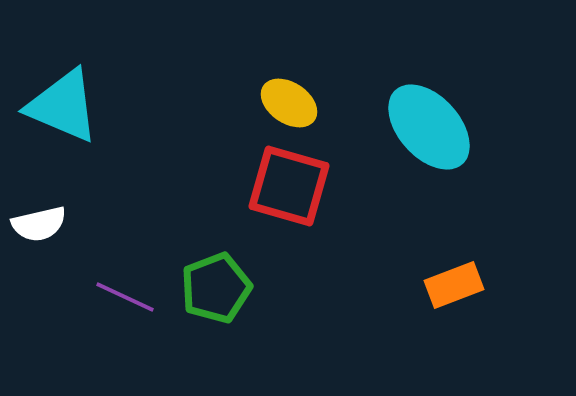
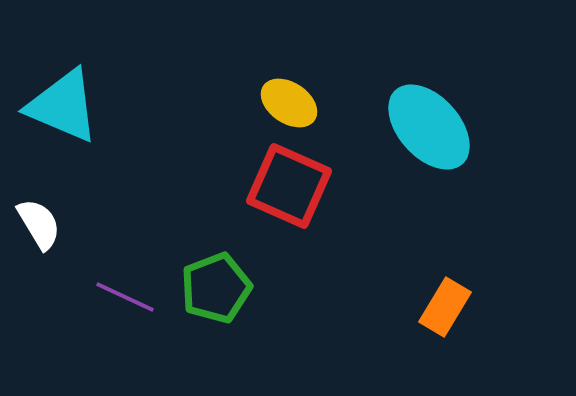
red square: rotated 8 degrees clockwise
white semicircle: rotated 108 degrees counterclockwise
orange rectangle: moved 9 px left, 22 px down; rotated 38 degrees counterclockwise
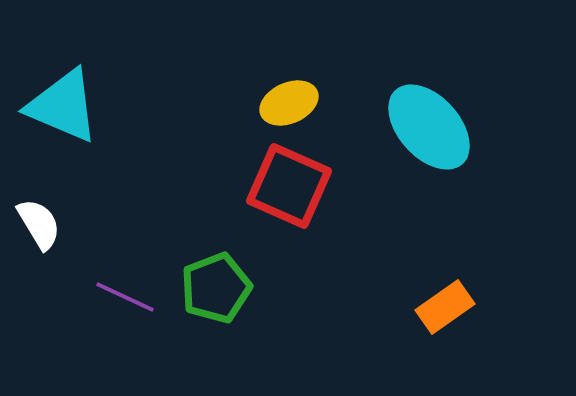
yellow ellipse: rotated 58 degrees counterclockwise
orange rectangle: rotated 24 degrees clockwise
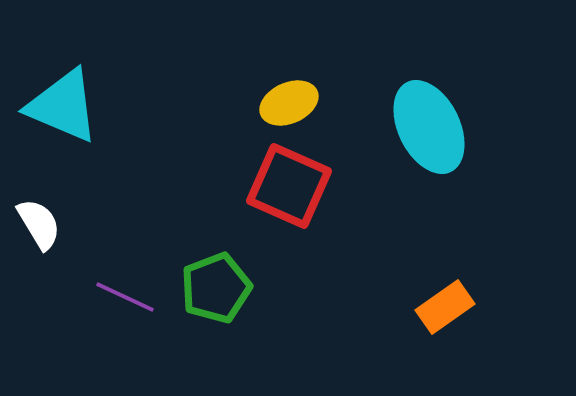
cyan ellipse: rotated 16 degrees clockwise
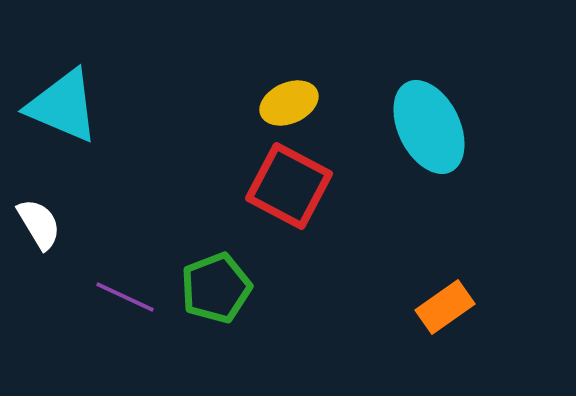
red square: rotated 4 degrees clockwise
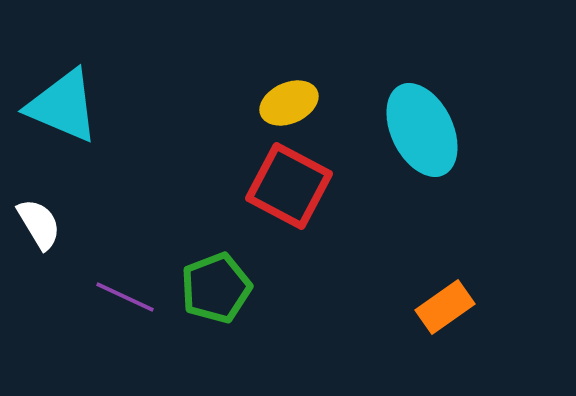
cyan ellipse: moved 7 px left, 3 px down
